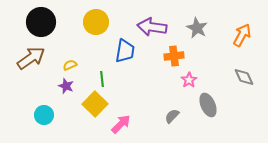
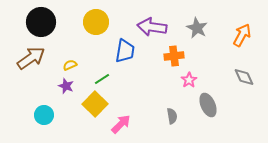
green line: rotated 63 degrees clockwise
gray semicircle: rotated 126 degrees clockwise
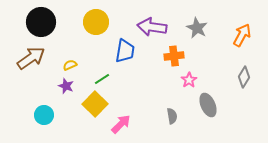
gray diamond: rotated 55 degrees clockwise
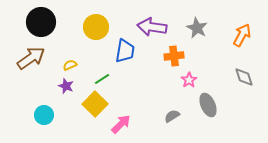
yellow circle: moved 5 px down
gray diamond: rotated 50 degrees counterclockwise
gray semicircle: rotated 112 degrees counterclockwise
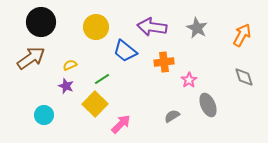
blue trapezoid: rotated 120 degrees clockwise
orange cross: moved 10 px left, 6 px down
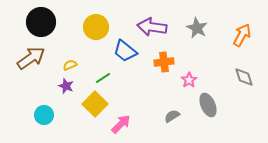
green line: moved 1 px right, 1 px up
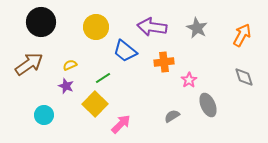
brown arrow: moved 2 px left, 6 px down
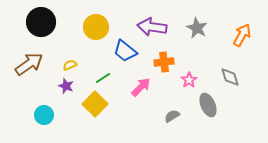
gray diamond: moved 14 px left
pink arrow: moved 20 px right, 37 px up
